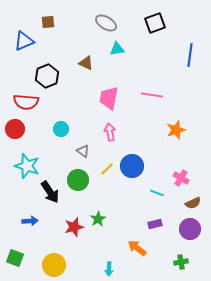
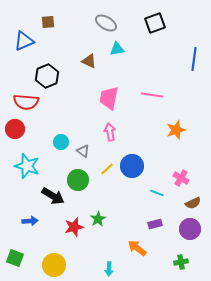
blue line: moved 4 px right, 4 px down
brown triangle: moved 3 px right, 2 px up
cyan circle: moved 13 px down
black arrow: moved 3 px right, 4 px down; rotated 25 degrees counterclockwise
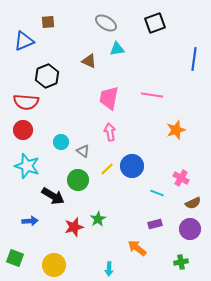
red circle: moved 8 px right, 1 px down
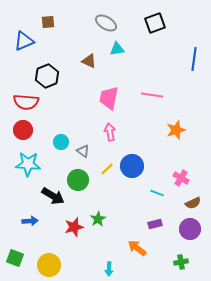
cyan star: moved 1 px right, 2 px up; rotated 15 degrees counterclockwise
yellow circle: moved 5 px left
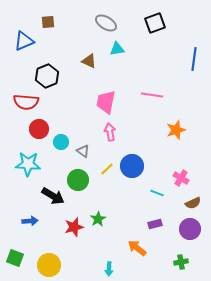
pink trapezoid: moved 3 px left, 4 px down
red circle: moved 16 px right, 1 px up
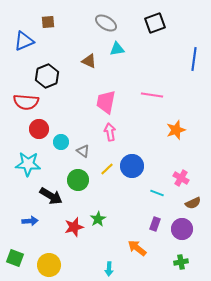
black arrow: moved 2 px left
purple rectangle: rotated 56 degrees counterclockwise
purple circle: moved 8 px left
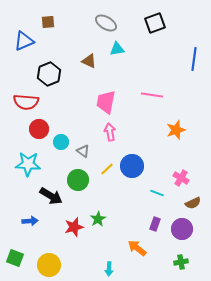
black hexagon: moved 2 px right, 2 px up
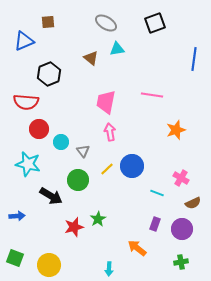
brown triangle: moved 2 px right, 3 px up; rotated 14 degrees clockwise
gray triangle: rotated 16 degrees clockwise
cyan star: rotated 10 degrees clockwise
blue arrow: moved 13 px left, 5 px up
